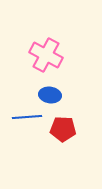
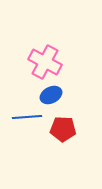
pink cross: moved 1 px left, 7 px down
blue ellipse: moved 1 px right; rotated 35 degrees counterclockwise
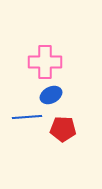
pink cross: rotated 28 degrees counterclockwise
